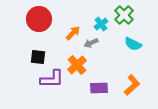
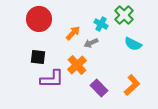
cyan cross: rotated 24 degrees counterclockwise
purple rectangle: rotated 48 degrees clockwise
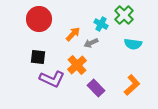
orange arrow: moved 1 px down
cyan semicircle: rotated 18 degrees counterclockwise
purple L-shape: rotated 25 degrees clockwise
purple rectangle: moved 3 px left
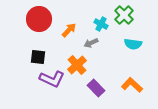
orange arrow: moved 4 px left, 4 px up
orange L-shape: rotated 95 degrees counterclockwise
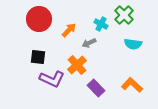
gray arrow: moved 2 px left
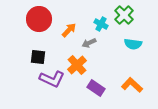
purple rectangle: rotated 12 degrees counterclockwise
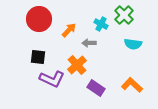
gray arrow: rotated 24 degrees clockwise
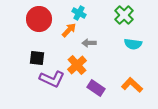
cyan cross: moved 22 px left, 11 px up
black square: moved 1 px left, 1 px down
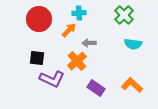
cyan cross: rotated 32 degrees counterclockwise
orange cross: moved 4 px up
